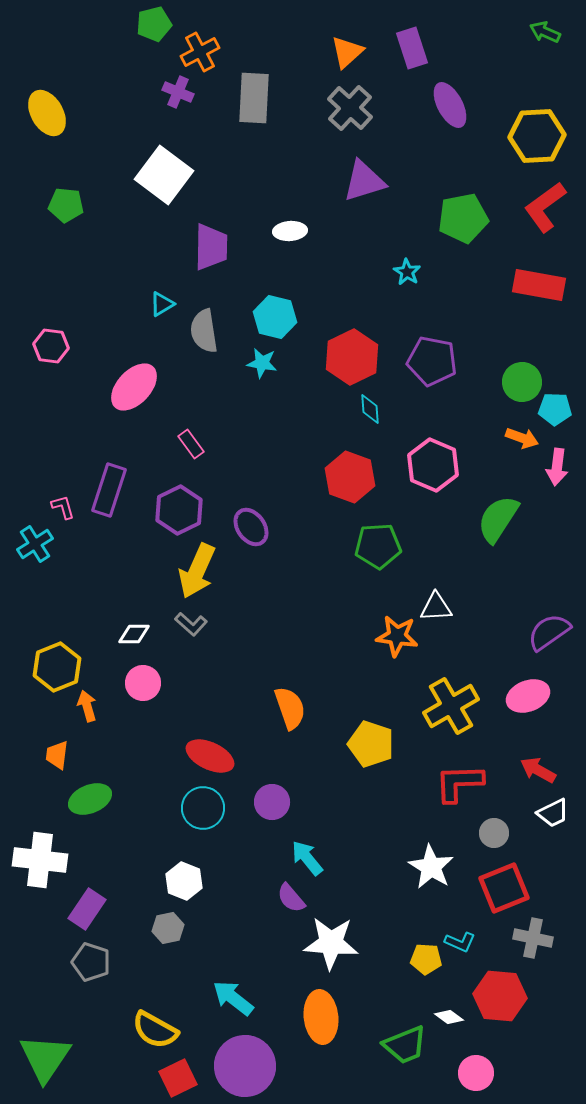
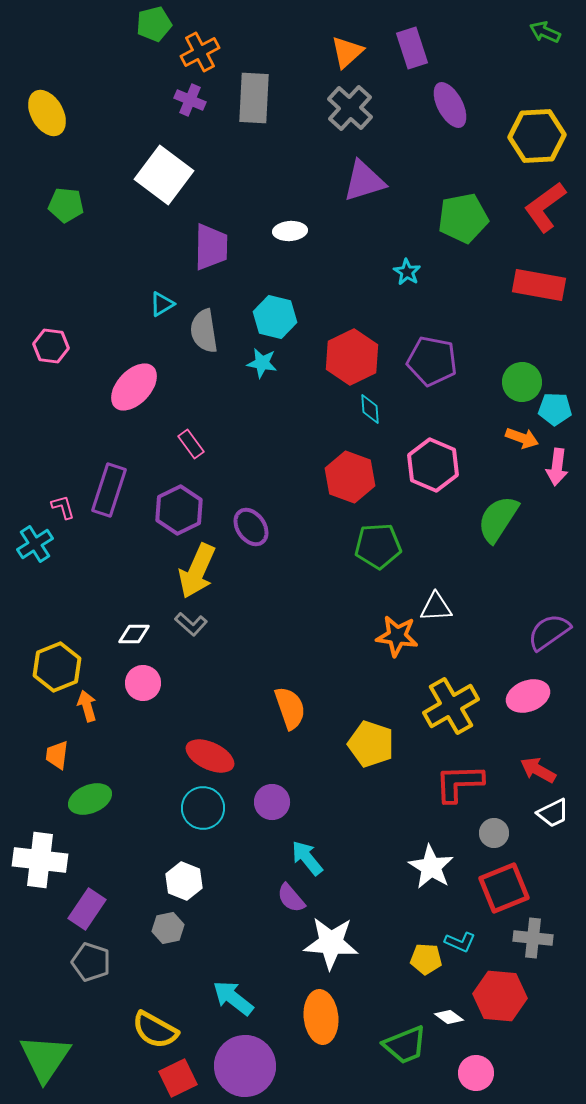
purple cross at (178, 92): moved 12 px right, 8 px down
gray cross at (533, 938): rotated 6 degrees counterclockwise
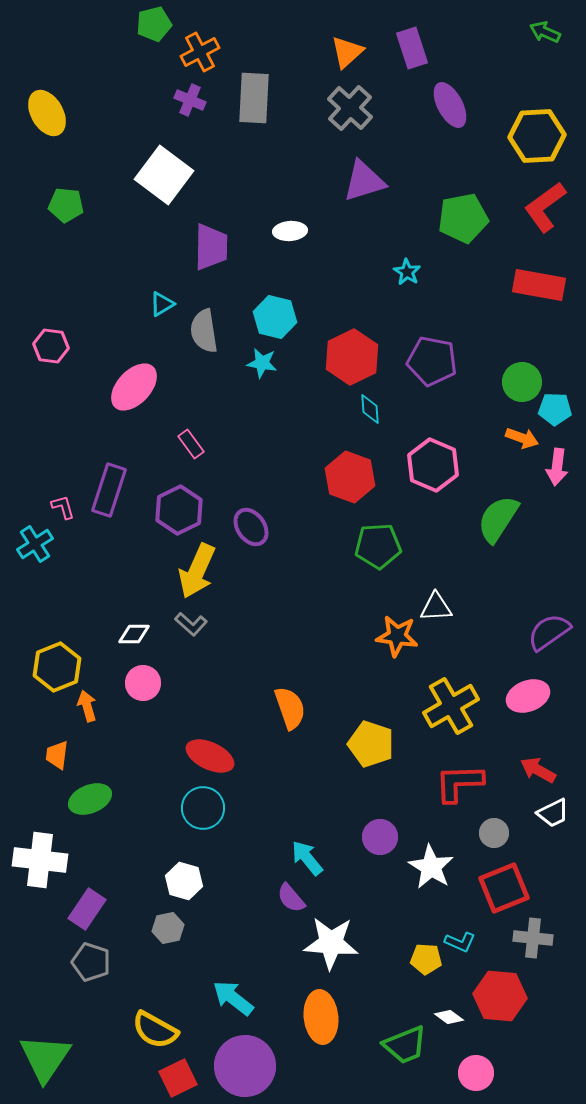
purple circle at (272, 802): moved 108 px right, 35 px down
white hexagon at (184, 881): rotated 6 degrees counterclockwise
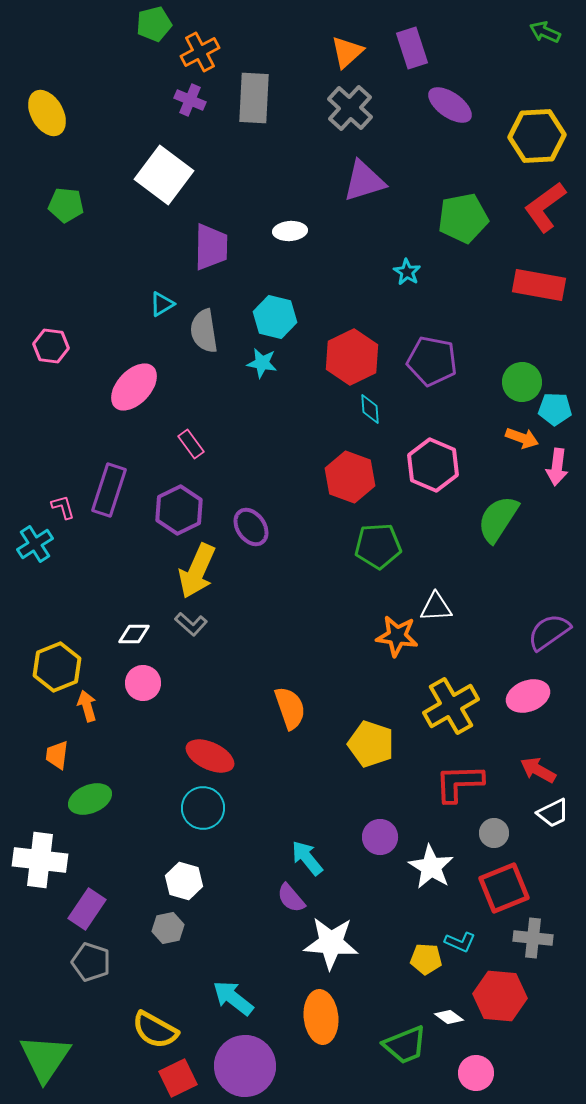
purple ellipse at (450, 105): rotated 27 degrees counterclockwise
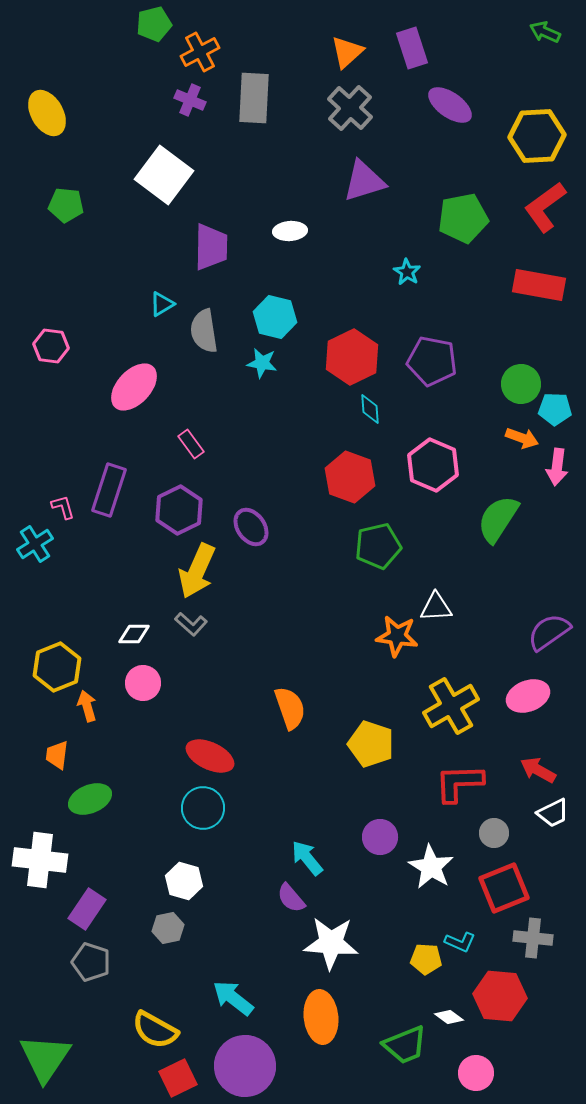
green circle at (522, 382): moved 1 px left, 2 px down
green pentagon at (378, 546): rotated 9 degrees counterclockwise
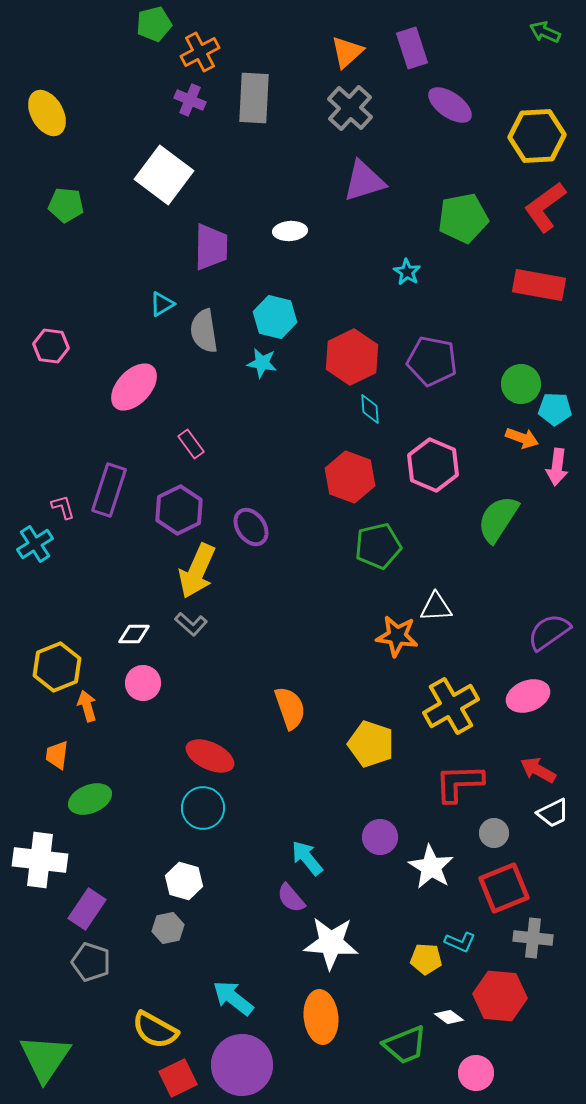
purple circle at (245, 1066): moved 3 px left, 1 px up
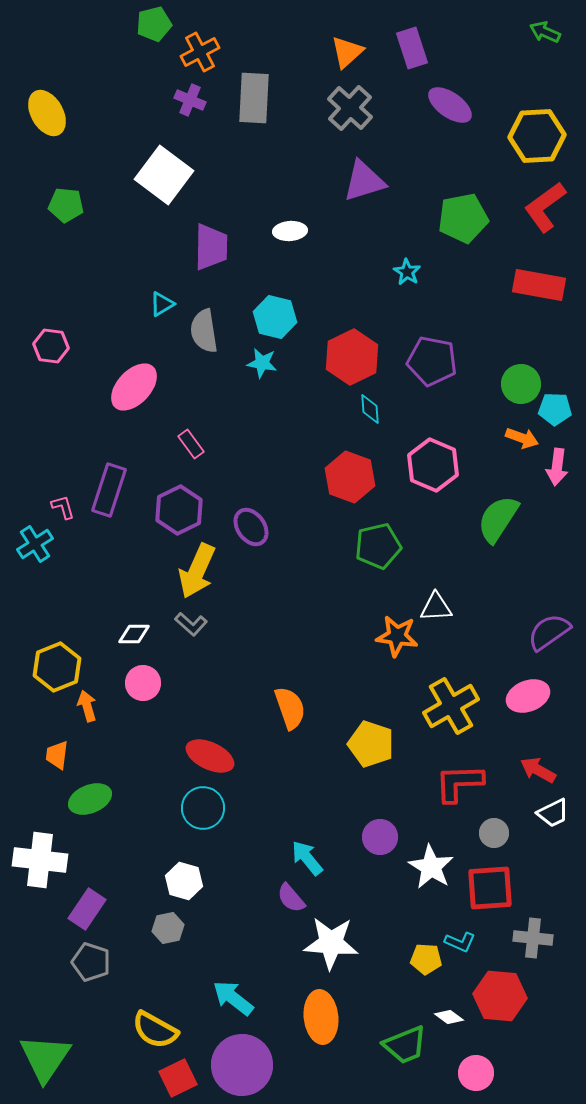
red square at (504, 888): moved 14 px left; rotated 18 degrees clockwise
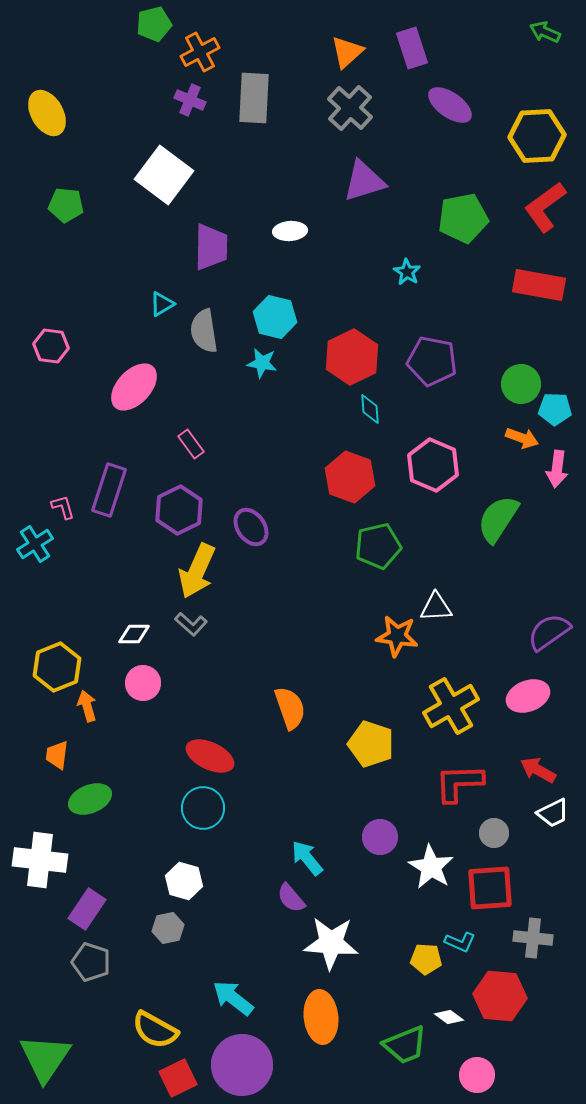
pink arrow at (557, 467): moved 2 px down
pink circle at (476, 1073): moved 1 px right, 2 px down
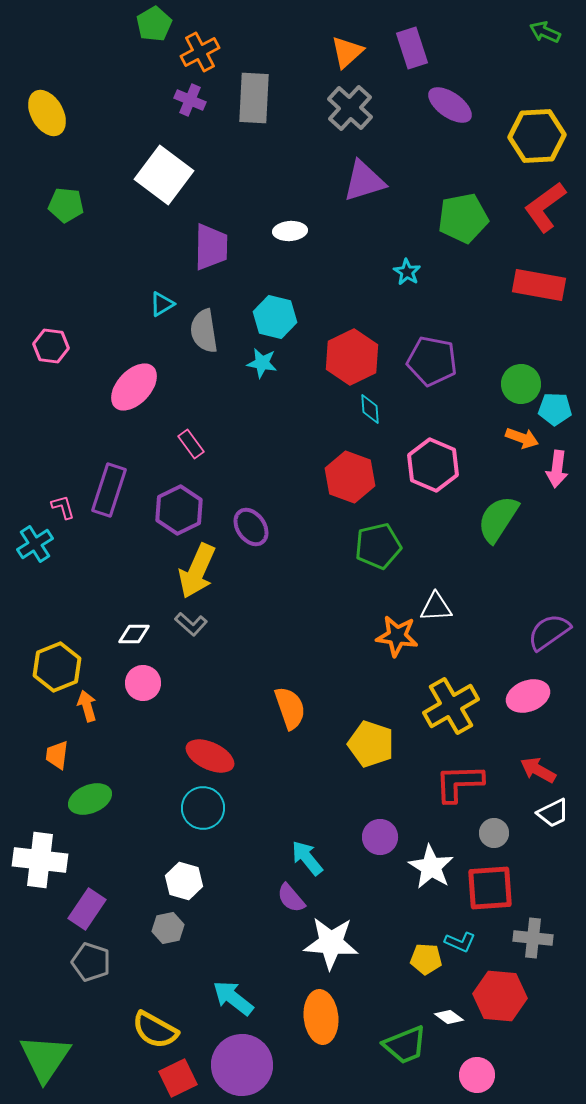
green pentagon at (154, 24): rotated 16 degrees counterclockwise
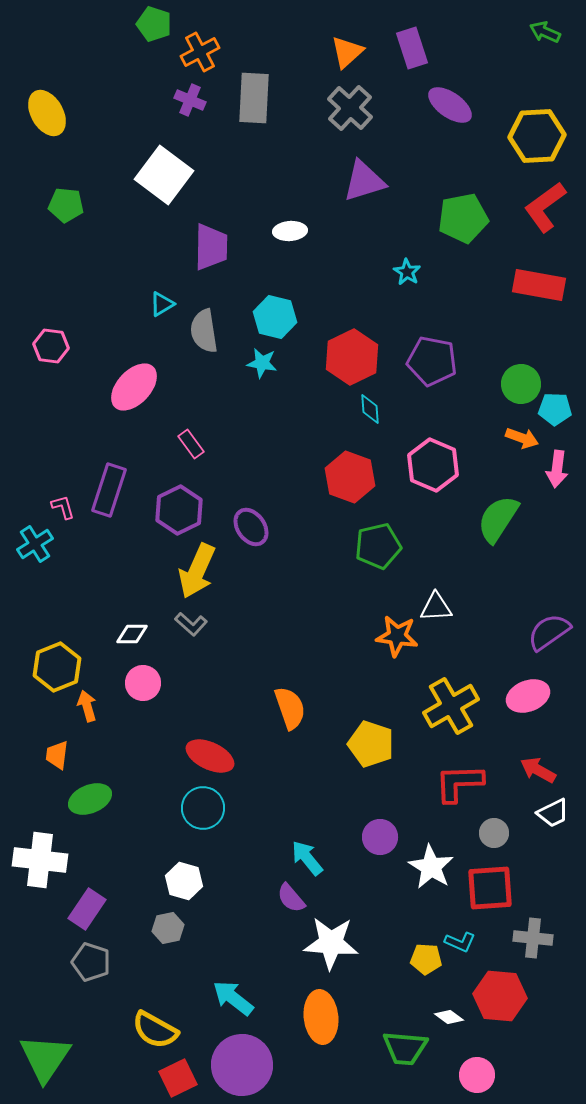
green pentagon at (154, 24): rotated 24 degrees counterclockwise
white diamond at (134, 634): moved 2 px left
green trapezoid at (405, 1045): moved 3 px down; rotated 27 degrees clockwise
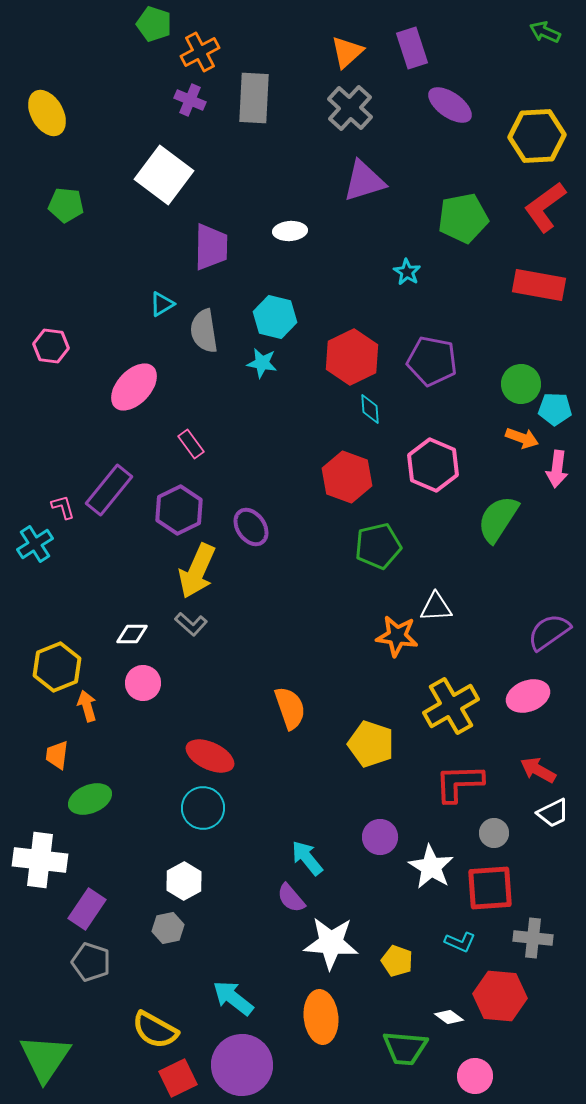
red hexagon at (350, 477): moved 3 px left
purple rectangle at (109, 490): rotated 21 degrees clockwise
white hexagon at (184, 881): rotated 15 degrees clockwise
yellow pentagon at (426, 959): moved 29 px left, 2 px down; rotated 16 degrees clockwise
pink circle at (477, 1075): moved 2 px left, 1 px down
